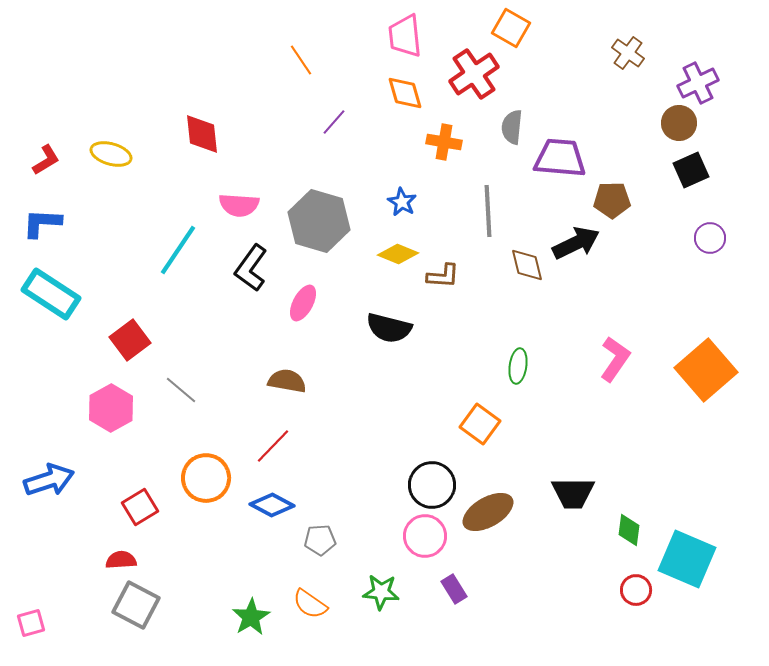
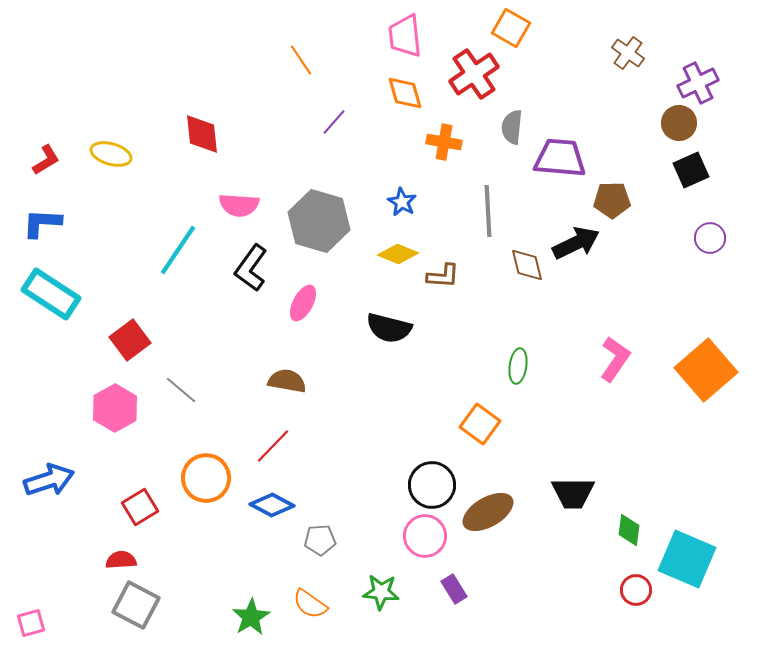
pink hexagon at (111, 408): moved 4 px right
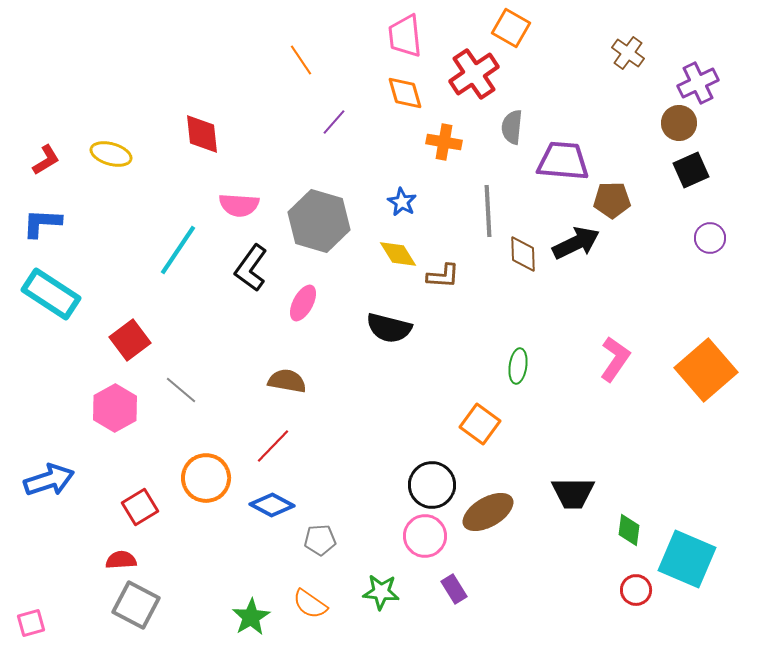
purple trapezoid at (560, 158): moved 3 px right, 3 px down
yellow diamond at (398, 254): rotated 36 degrees clockwise
brown diamond at (527, 265): moved 4 px left, 11 px up; rotated 12 degrees clockwise
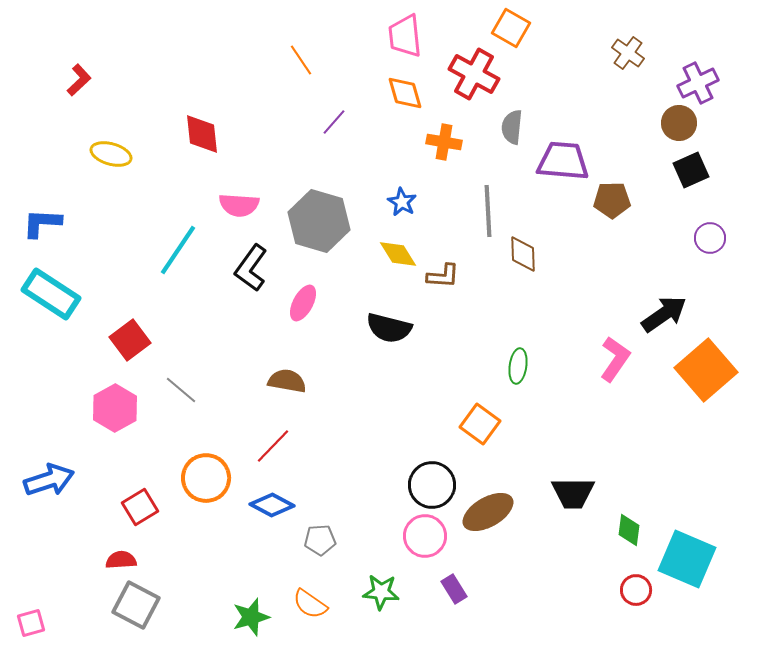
red cross at (474, 74): rotated 27 degrees counterclockwise
red L-shape at (46, 160): moved 33 px right, 80 px up; rotated 12 degrees counterclockwise
black arrow at (576, 243): moved 88 px right, 71 px down; rotated 9 degrees counterclockwise
green star at (251, 617): rotated 15 degrees clockwise
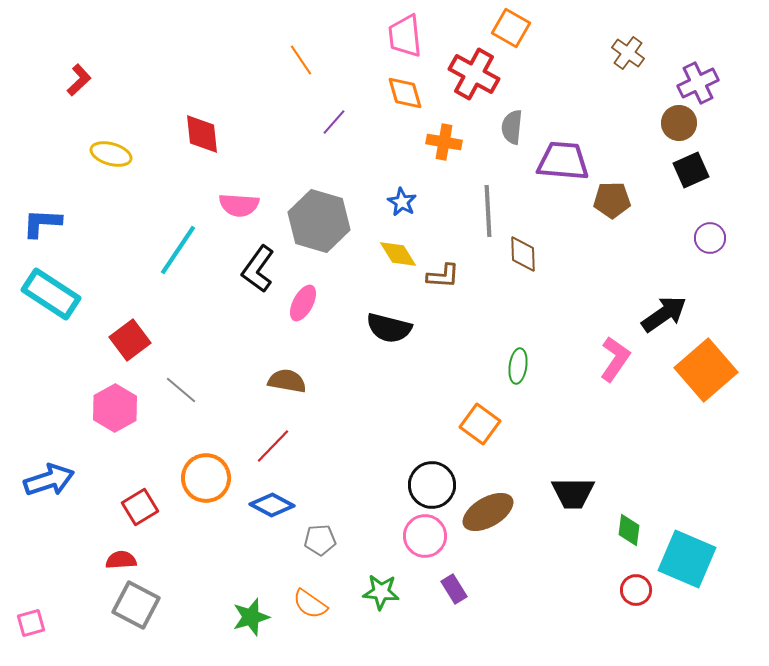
black L-shape at (251, 268): moved 7 px right, 1 px down
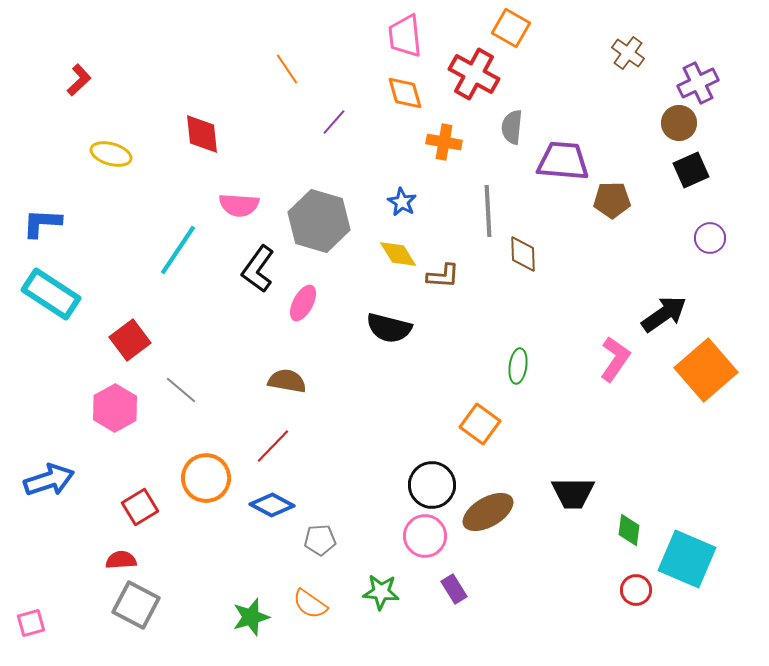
orange line at (301, 60): moved 14 px left, 9 px down
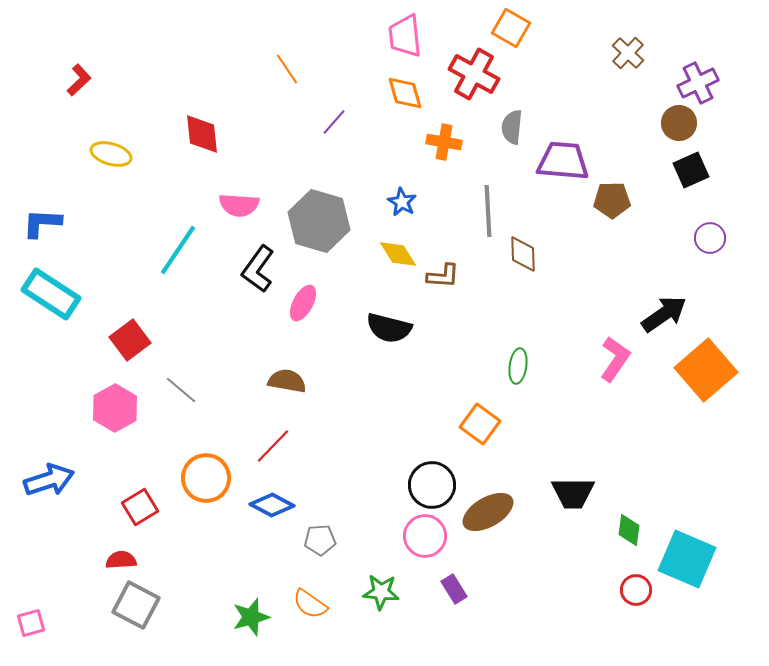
brown cross at (628, 53): rotated 8 degrees clockwise
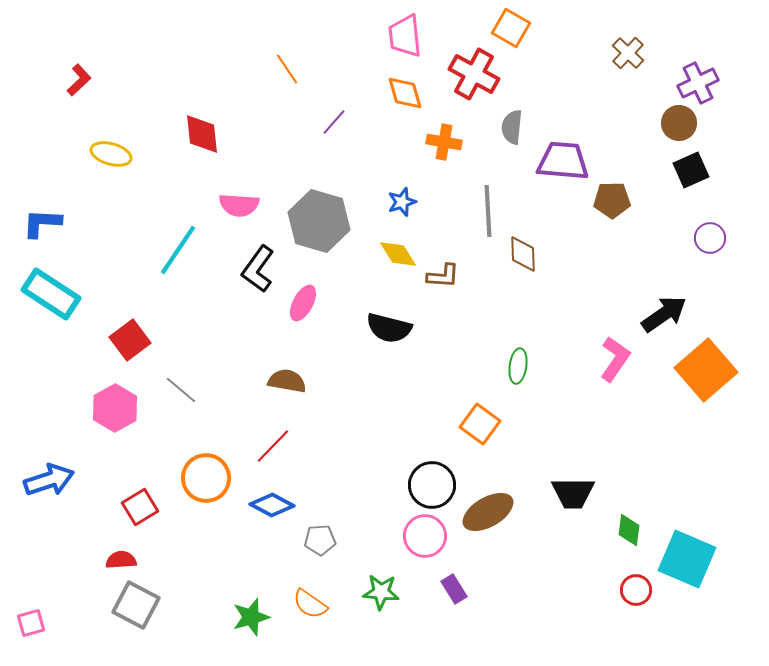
blue star at (402, 202): rotated 24 degrees clockwise
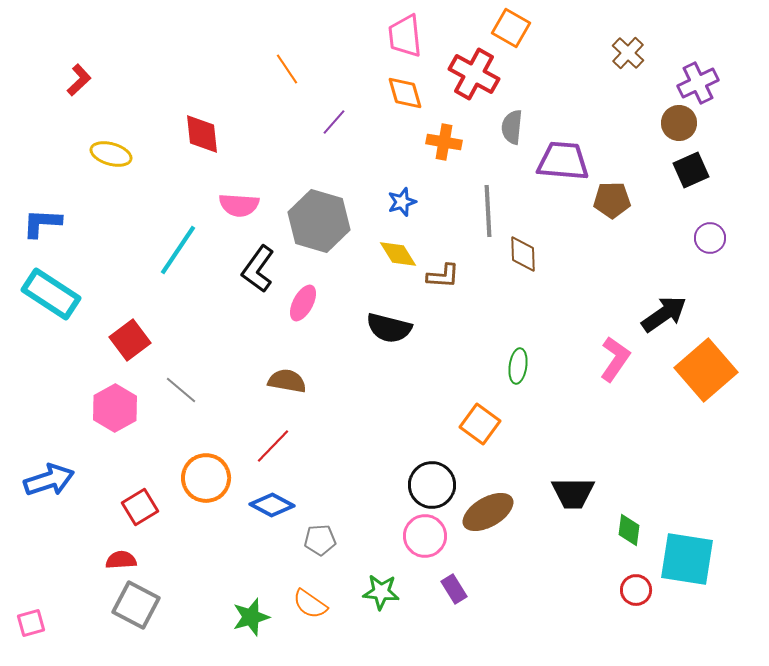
cyan square at (687, 559): rotated 14 degrees counterclockwise
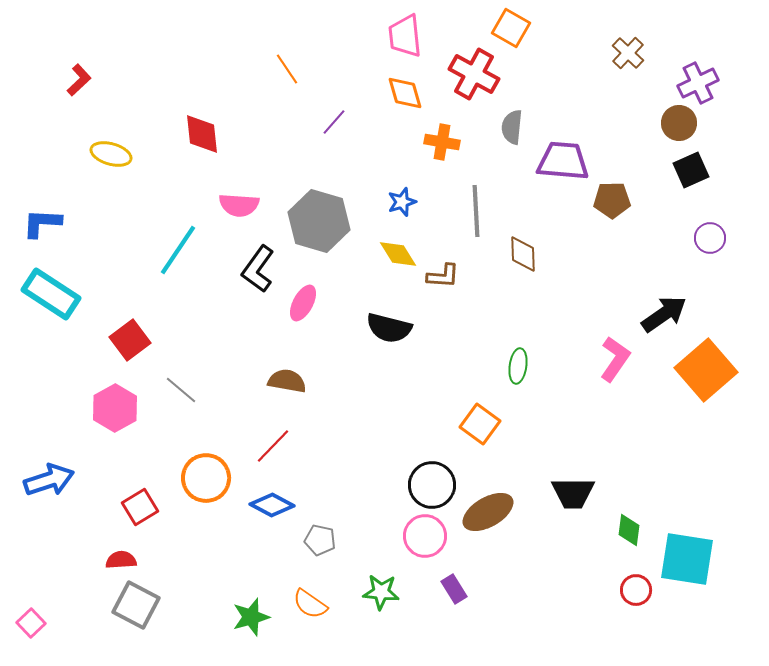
orange cross at (444, 142): moved 2 px left
gray line at (488, 211): moved 12 px left
gray pentagon at (320, 540): rotated 16 degrees clockwise
pink square at (31, 623): rotated 28 degrees counterclockwise
